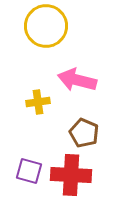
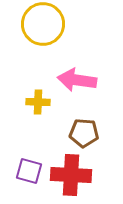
yellow circle: moved 3 px left, 2 px up
pink arrow: rotated 6 degrees counterclockwise
yellow cross: rotated 10 degrees clockwise
brown pentagon: rotated 20 degrees counterclockwise
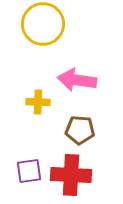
brown pentagon: moved 4 px left, 3 px up
purple square: rotated 24 degrees counterclockwise
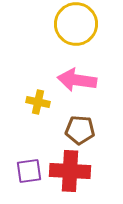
yellow circle: moved 33 px right
yellow cross: rotated 10 degrees clockwise
red cross: moved 1 px left, 4 px up
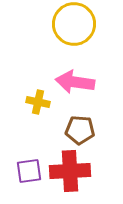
yellow circle: moved 2 px left
pink arrow: moved 2 px left, 2 px down
red cross: rotated 6 degrees counterclockwise
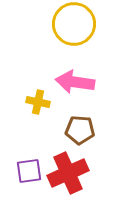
red cross: moved 2 px left, 2 px down; rotated 21 degrees counterclockwise
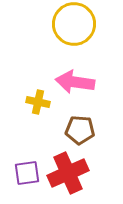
purple square: moved 2 px left, 2 px down
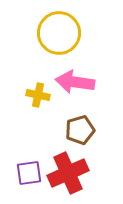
yellow circle: moved 15 px left, 9 px down
yellow cross: moved 7 px up
brown pentagon: rotated 20 degrees counterclockwise
purple square: moved 2 px right
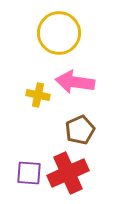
brown pentagon: rotated 8 degrees counterclockwise
purple square: rotated 12 degrees clockwise
